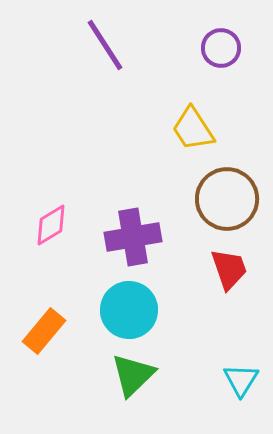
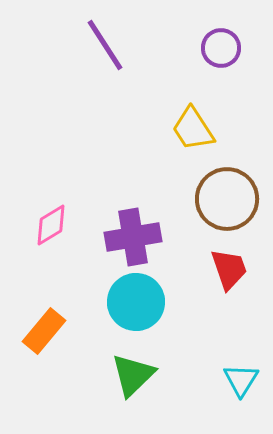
cyan circle: moved 7 px right, 8 px up
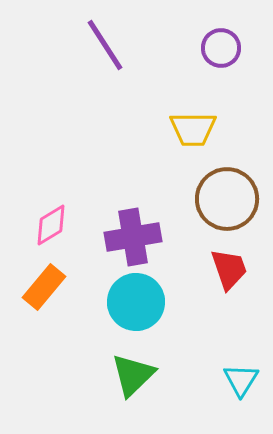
yellow trapezoid: rotated 57 degrees counterclockwise
orange rectangle: moved 44 px up
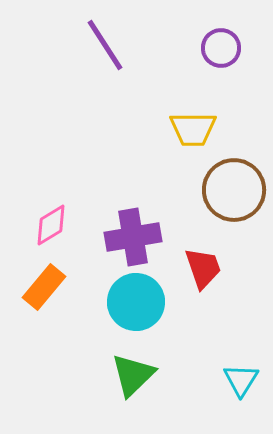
brown circle: moved 7 px right, 9 px up
red trapezoid: moved 26 px left, 1 px up
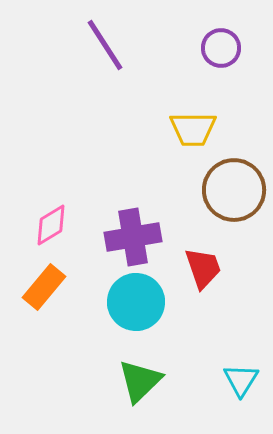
green triangle: moved 7 px right, 6 px down
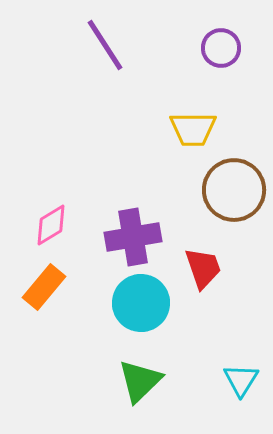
cyan circle: moved 5 px right, 1 px down
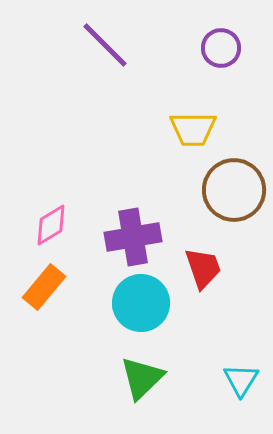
purple line: rotated 12 degrees counterclockwise
green triangle: moved 2 px right, 3 px up
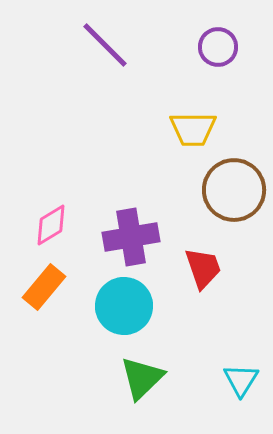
purple circle: moved 3 px left, 1 px up
purple cross: moved 2 px left
cyan circle: moved 17 px left, 3 px down
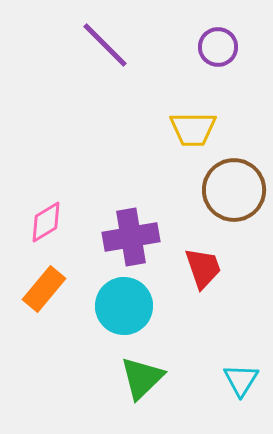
pink diamond: moved 5 px left, 3 px up
orange rectangle: moved 2 px down
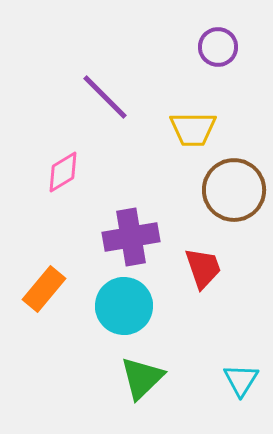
purple line: moved 52 px down
pink diamond: moved 17 px right, 50 px up
